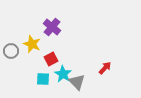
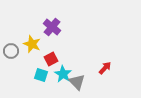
cyan square: moved 2 px left, 4 px up; rotated 16 degrees clockwise
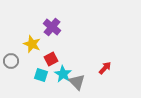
gray circle: moved 10 px down
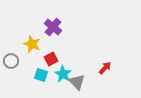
purple cross: moved 1 px right
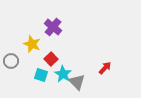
red square: rotated 16 degrees counterclockwise
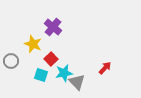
yellow star: moved 1 px right
cyan star: moved 1 px right, 1 px up; rotated 30 degrees clockwise
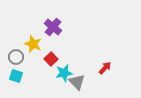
gray circle: moved 5 px right, 4 px up
cyan square: moved 25 px left, 1 px down
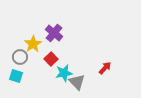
purple cross: moved 1 px right, 6 px down
yellow star: rotated 18 degrees clockwise
gray circle: moved 4 px right
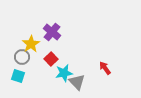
purple cross: moved 2 px left, 1 px up
yellow star: moved 2 px left
gray circle: moved 2 px right
red arrow: rotated 80 degrees counterclockwise
cyan square: moved 2 px right
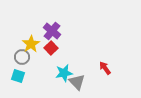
purple cross: moved 1 px up
red square: moved 11 px up
